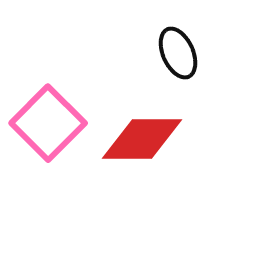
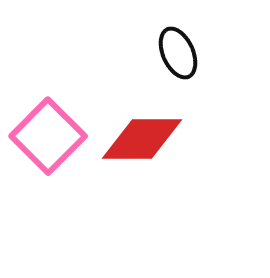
pink square: moved 13 px down
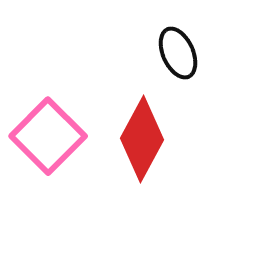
red diamond: rotated 62 degrees counterclockwise
